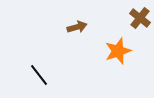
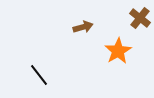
brown arrow: moved 6 px right
orange star: rotated 12 degrees counterclockwise
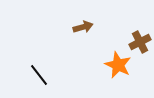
brown cross: moved 24 px down; rotated 25 degrees clockwise
orange star: moved 14 px down; rotated 16 degrees counterclockwise
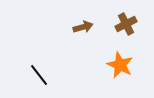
brown cross: moved 14 px left, 18 px up
orange star: moved 2 px right
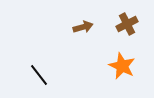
brown cross: moved 1 px right
orange star: moved 2 px right, 1 px down
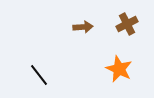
brown arrow: rotated 12 degrees clockwise
orange star: moved 3 px left, 3 px down
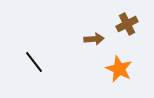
brown arrow: moved 11 px right, 12 px down
black line: moved 5 px left, 13 px up
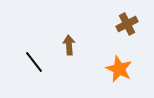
brown arrow: moved 25 px left, 6 px down; rotated 90 degrees counterclockwise
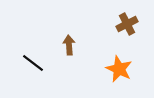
black line: moved 1 px left, 1 px down; rotated 15 degrees counterclockwise
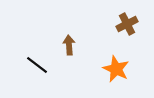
black line: moved 4 px right, 2 px down
orange star: moved 3 px left
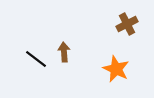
brown arrow: moved 5 px left, 7 px down
black line: moved 1 px left, 6 px up
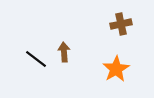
brown cross: moved 6 px left; rotated 15 degrees clockwise
orange star: rotated 16 degrees clockwise
